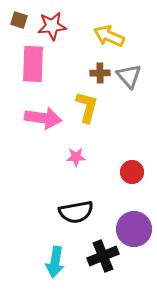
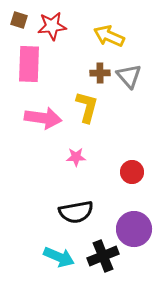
pink rectangle: moved 4 px left
cyan arrow: moved 4 px right, 5 px up; rotated 76 degrees counterclockwise
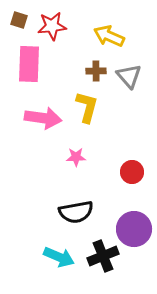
brown cross: moved 4 px left, 2 px up
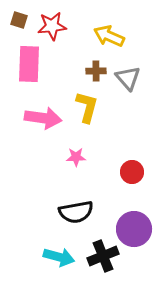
gray triangle: moved 1 px left, 2 px down
cyan arrow: rotated 8 degrees counterclockwise
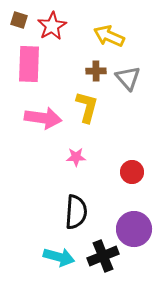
red star: rotated 24 degrees counterclockwise
black semicircle: rotated 76 degrees counterclockwise
